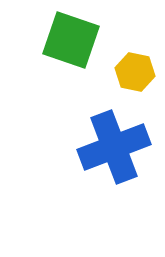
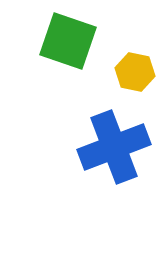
green square: moved 3 px left, 1 px down
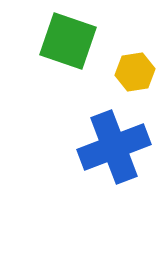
yellow hexagon: rotated 21 degrees counterclockwise
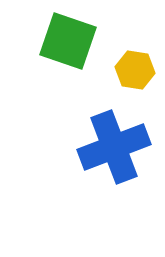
yellow hexagon: moved 2 px up; rotated 18 degrees clockwise
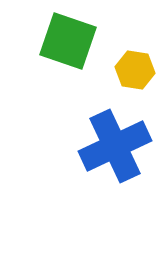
blue cross: moved 1 px right, 1 px up; rotated 4 degrees counterclockwise
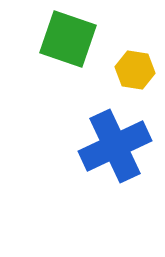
green square: moved 2 px up
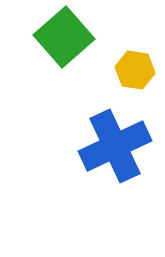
green square: moved 4 px left, 2 px up; rotated 30 degrees clockwise
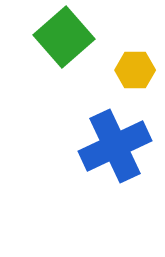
yellow hexagon: rotated 9 degrees counterclockwise
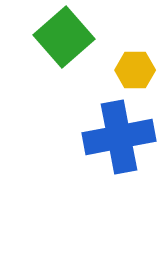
blue cross: moved 4 px right, 9 px up; rotated 14 degrees clockwise
